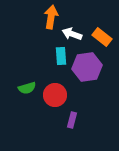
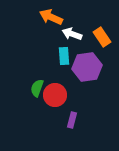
orange arrow: rotated 75 degrees counterclockwise
orange rectangle: rotated 18 degrees clockwise
cyan rectangle: moved 3 px right
green semicircle: moved 10 px right; rotated 126 degrees clockwise
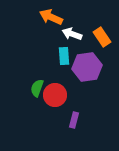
purple rectangle: moved 2 px right
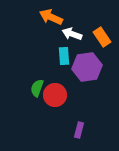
purple rectangle: moved 5 px right, 10 px down
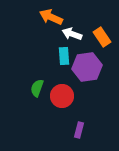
red circle: moved 7 px right, 1 px down
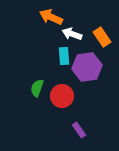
purple rectangle: rotated 49 degrees counterclockwise
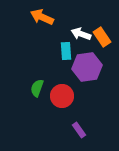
orange arrow: moved 9 px left
white arrow: moved 9 px right
cyan rectangle: moved 2 px right, 5 px up
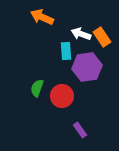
purple rectangle: moved 1 px right
